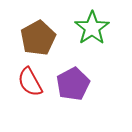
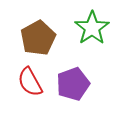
purple pentagon: rotated 8 degrees clockwise
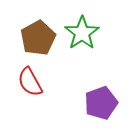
green star: moved 10 px left, 5 px down
purple pentagon: moved 28 px right, 19 px down
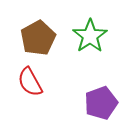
green star: moved 8 px right, 3 px down
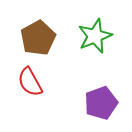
green star: moved 5 px right; rotated 12 degrees clockwise
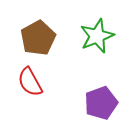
green star: moved 2 px right
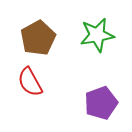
green star: moved 1 px up; rotated 12 degrees clockwise
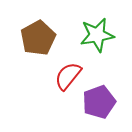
red semicircle: moved 38 px right, 6 px up; rotated 68 degrees clockwise
purple pentagon: moved 2 px left, 1 px up
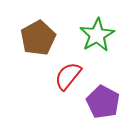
green star: rotated 20 degrees counterclockwise
purple pentagon: moved 4 px right; rotated 24 degrees counterclockwise
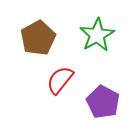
red semicircle: moved 8 px left, 4 px down
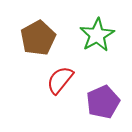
purple pentagon: rotated 20 degrees clockwise
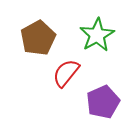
red semicircle: moved 6 px right, 7 px up
